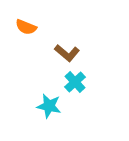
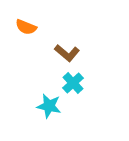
cyan cross: moved 2 px left, 1 px down
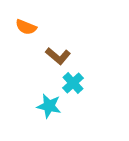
brown L-shape: moved 9 px left, 3 px down
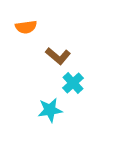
orange semicircle: rotated 30 degrees counterclockwise
cyan star: moved 1 px right, 4 px down; rotated 20 degrees counterclockwise
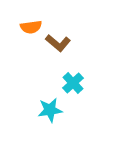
orange semicircle: moved 5 px right
brown L-shape: moved 13 px up
